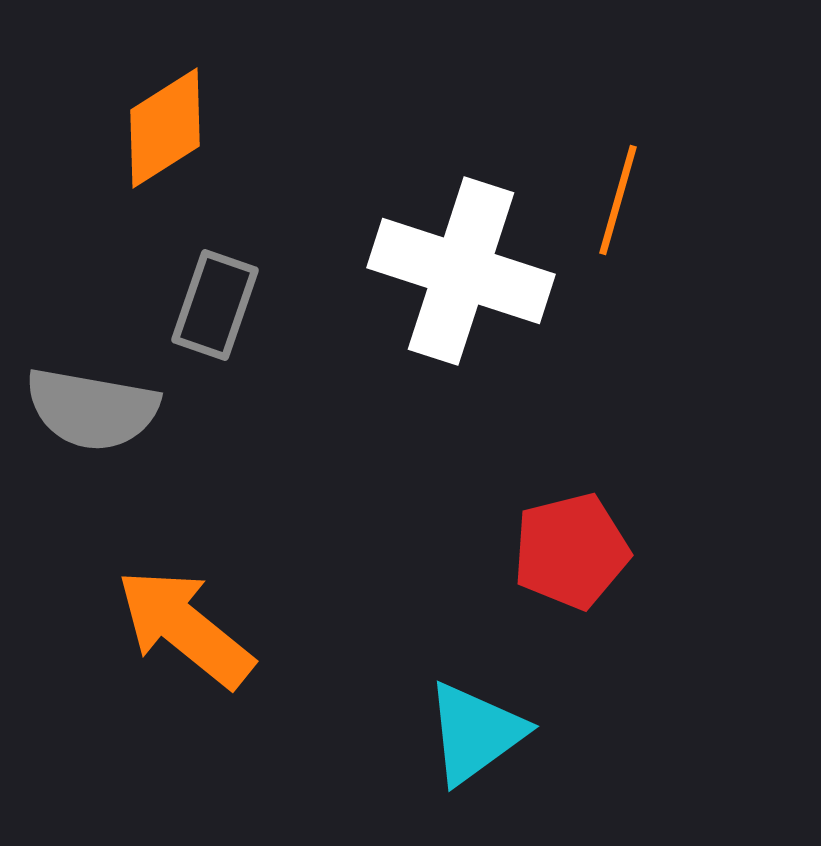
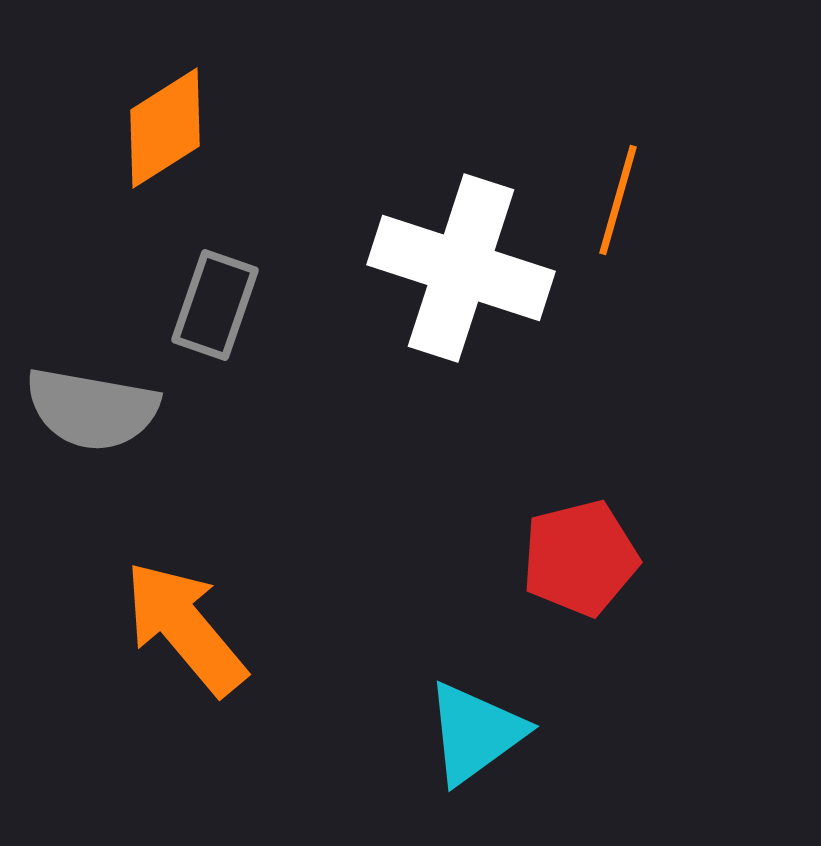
white cross: moved 3 px up
red pentagon: moved 9 px right, 7 px down
orange arrow: rotated 11 degrees clockwise
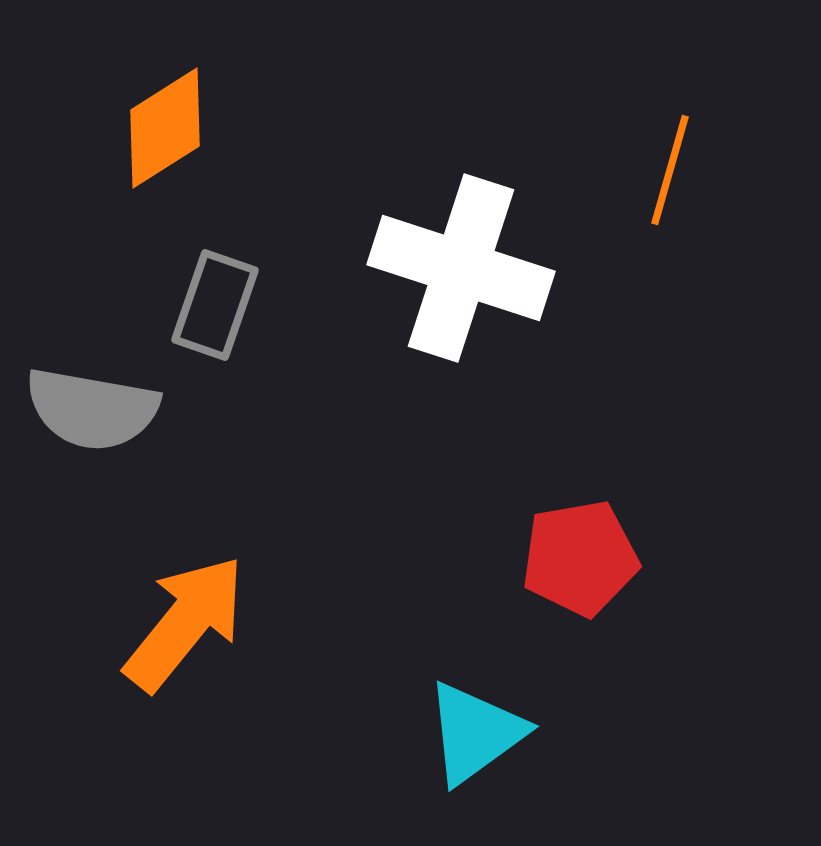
orange line: moved 52 px right, 30 px up
red pentagon: rotated 4 degrees clockwise
orange arrow: moved 5 px up; rotated 79 degrees clockwise
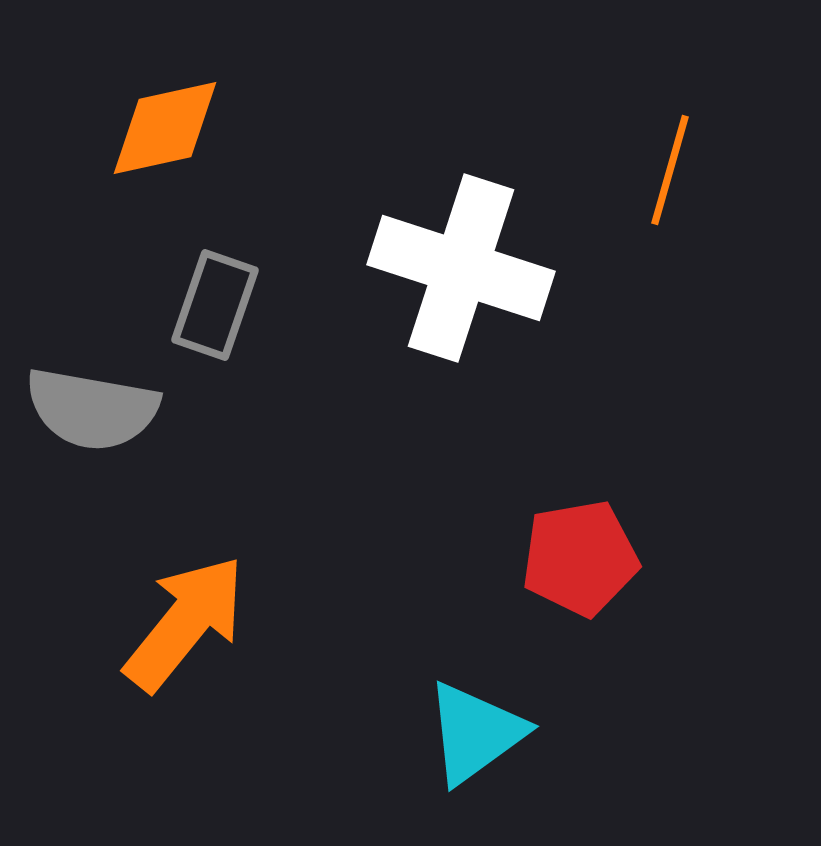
orange diamond: rotated 20 degrees clockwise
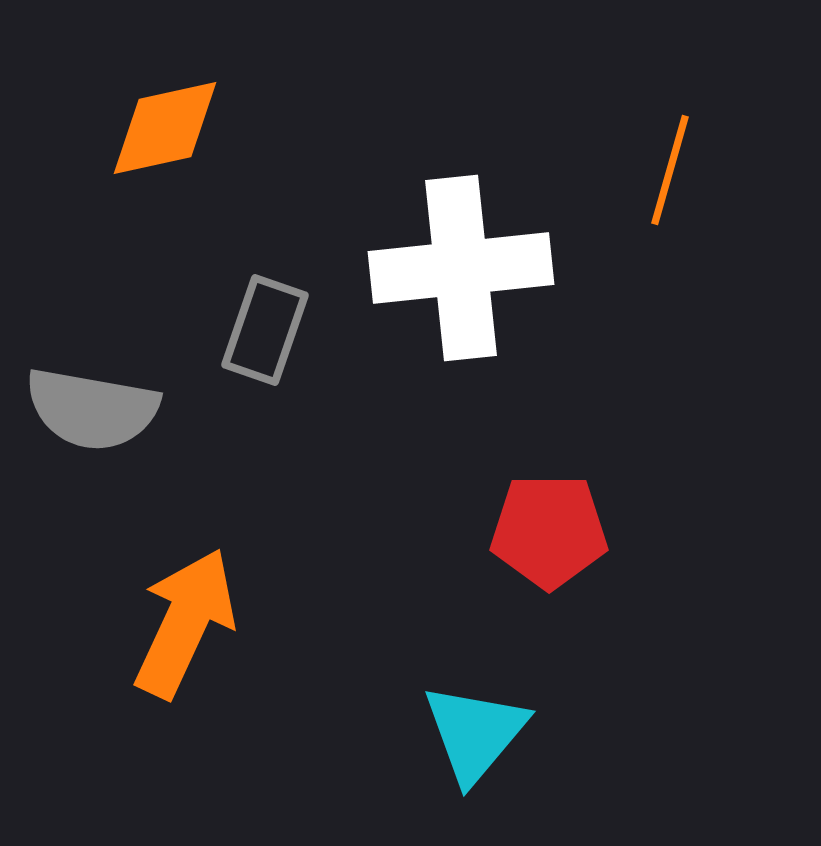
white cross: rotated 24 degrees counterclockwise
gray rectangle: moved 50 px right, 25 px down
red pentagon: moved 31 px left, 27 px up; rotated 10 degrees clockwise
orange arrow: rotated 14 degrees counterclockwise
cyan triangle: rotated 14 degrees counterclockwise
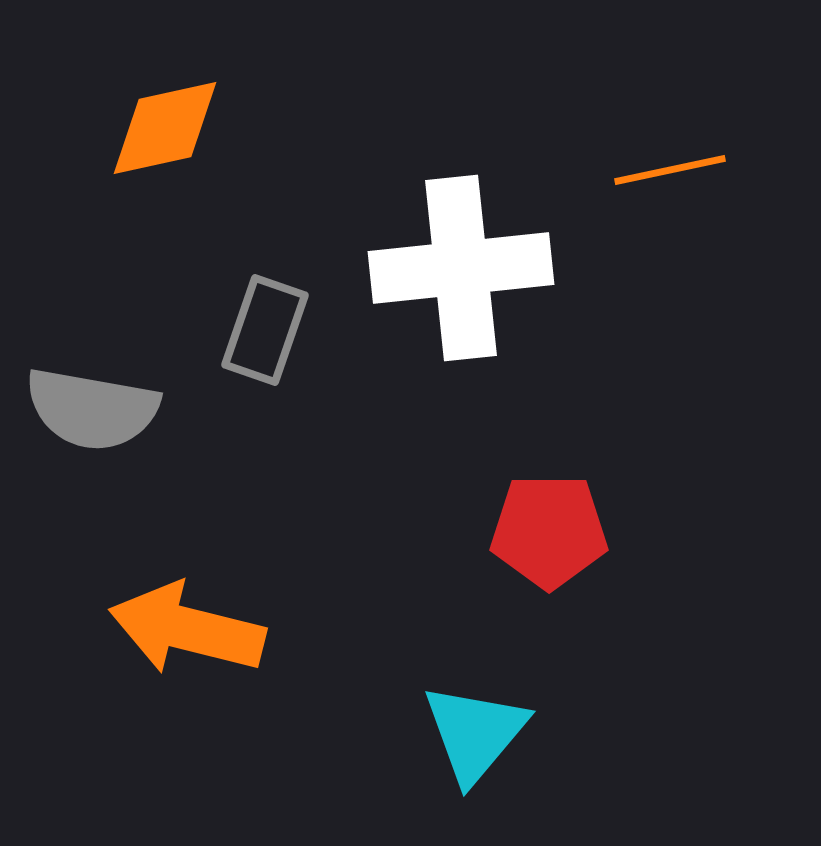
orange line: rotated 62 degrees clockwise
orange arrow: moved 2 px right, 6 px down; rotated 101 degrees counterclockwise
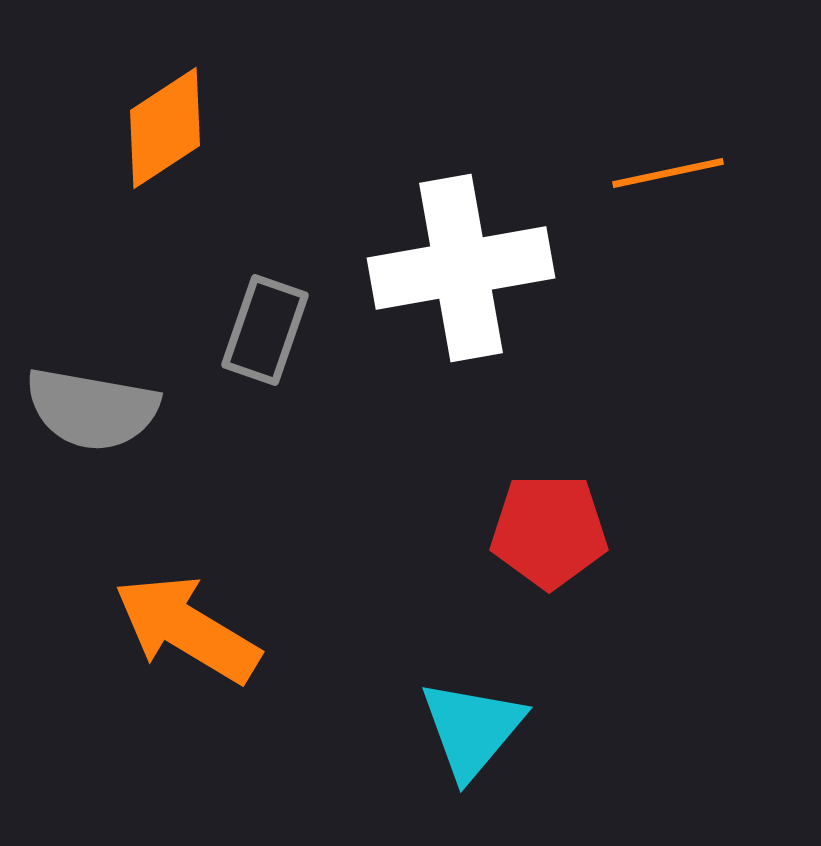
orange diamond: rotated 21 degrees counterclockwise
orange line: moved 2 px left, 3 px down
white cross: rotated 4 degrees counterclockwise
orange arrow: rotated 17 degrees clockwise
cyan triangle: moved 3 px left, 4 px up
